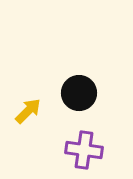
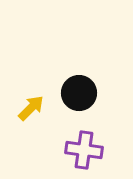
yellow arrow: moved 3 px right, 3 px up
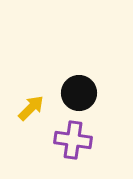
purple cross: moved 11 px left, 10 px up
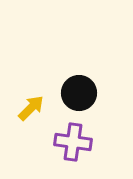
purple cross: moved 2 px down
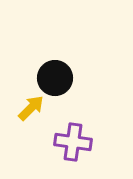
black circle: moved 24 px left, 15 px up
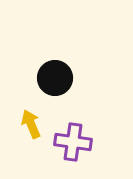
yellow arrow: moved 16 px down; rotated 68 degrees counterclockwise
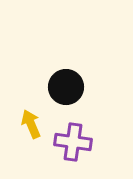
black circle: moved 11 px right, 9 px down
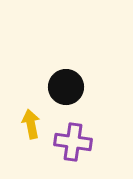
yellow arrow: rotated 12 degrees clockwise
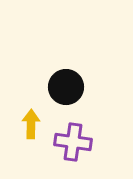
yellow arrow: rotated 12 degrees clockwise
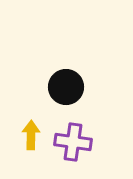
yellow arrow: moved 11 px down
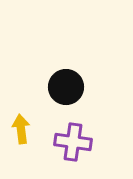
yellow arrow: moved 10 px left, 6 px up; rotated 8 degrees counterclockwise
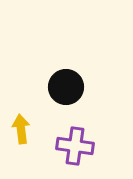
purple cross: moved 2 px right, 4 px down
